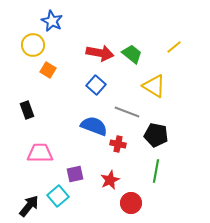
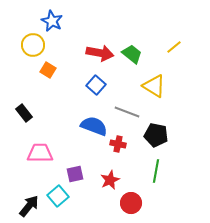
black rectangle: moved 3 px left, 3 px down; rotated 18 degrees counterclockwise
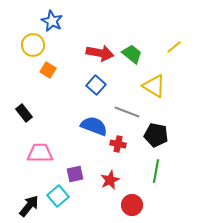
red circle: moved 1 px right, 2 px down
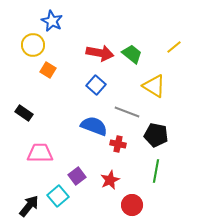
black rectangle: rotated 18 degrees counterclockwise
purple square: moved 2 px right, 2 px down; rotated 24 degrees counterclockwise
